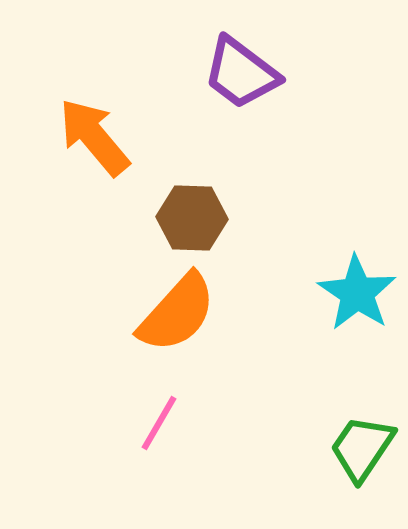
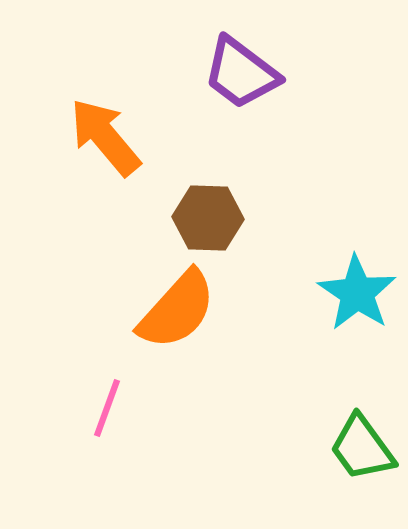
orange arrow: moved 11 px right
brown hexagon: moved 16 px right
orange semicircle: moved 3 px up
pink line: moved 52 px left, 15 px up; rotated 10 degrees counterclockwise
green trapezoid: rotated 70 degrees counterclockwise
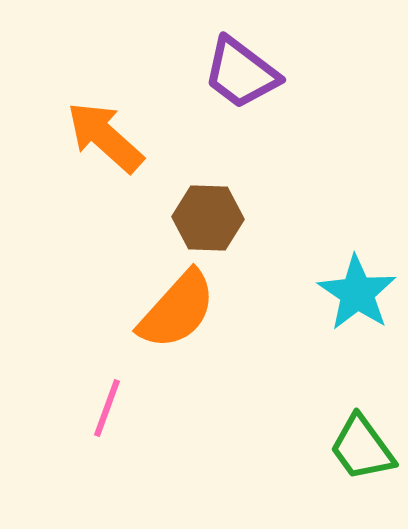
orange arrow: rotated 8 degrees counterclockwise
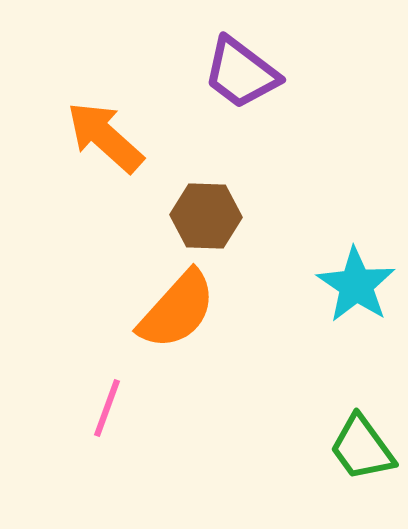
brown hexagon: moved 2 px left, 2 px up
cyan star: moved 1 px left, 8 px up
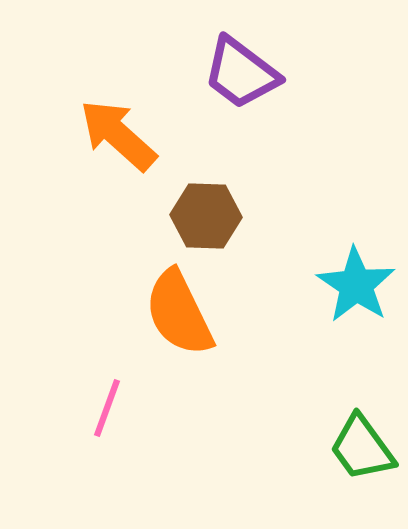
orange arrow: moved 13 px right, 2 px up
orange semicircle: moved 2 px right, 3 px down; rotated 112 degrees clockwise
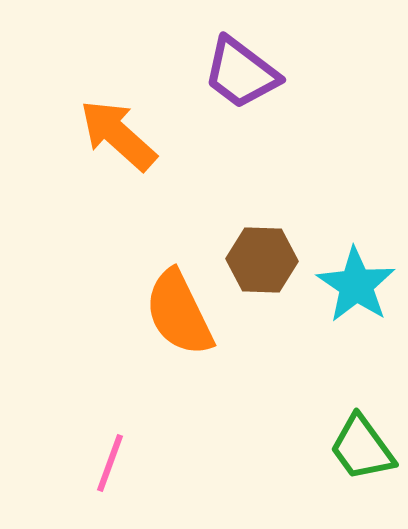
brown hexagon: moved 56 px right, 44 px down
pink line: moved 3 px right, 55 px down
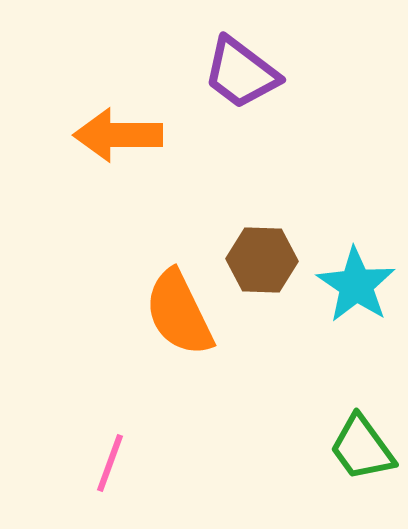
orange arrow: rotated 42 degrees counterclockwise
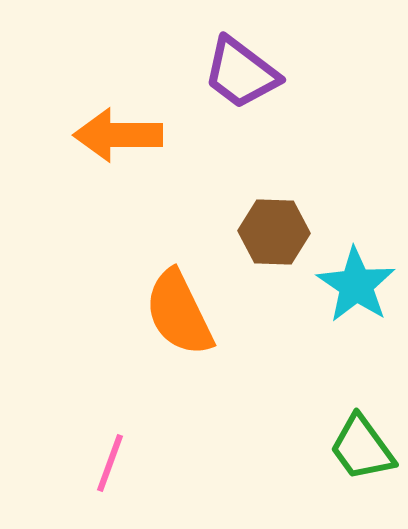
brown hexagon: moved 12 px right, 28 px up
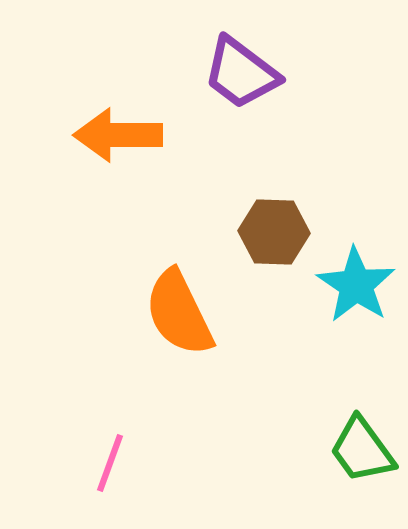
green trapezoid: moved 2 px down
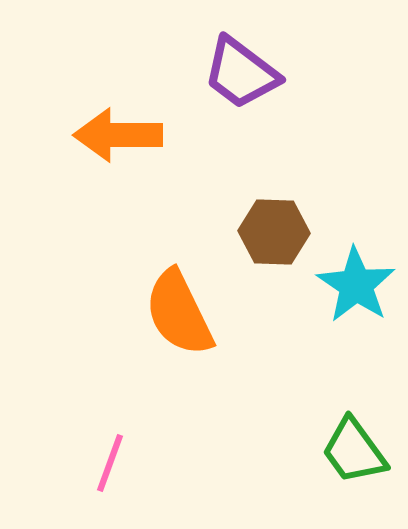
green trapezoid: moved 8 px left, 1 px down
